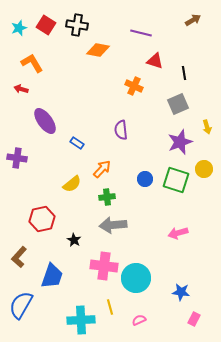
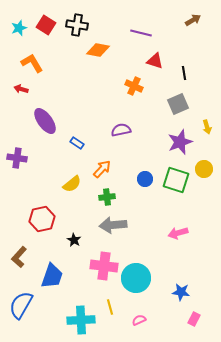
purple semicircle: rotated 84 degrees clockwise
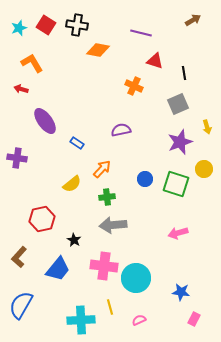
green square: moved 4 px down
blue trapezoid: moved 6 px right, 7 px up; rotated 20 degrees clockwise
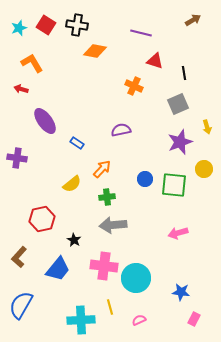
orange diamond: moved 3 px left, 1 px down
green square: moved 2 px left, 1 px down; rotated 12 degrees counterclockwise
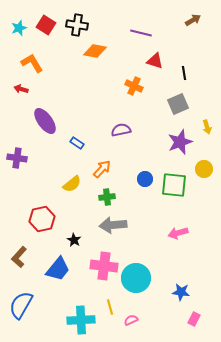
pink semicircle: moved 8 px left
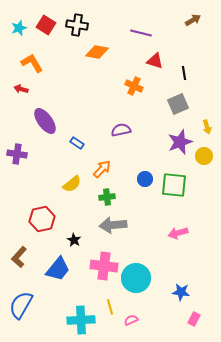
orange diamond: moved 2 px right, 1 px down
purple cross: moved 4 px up
yellow circle: moved 13 px up
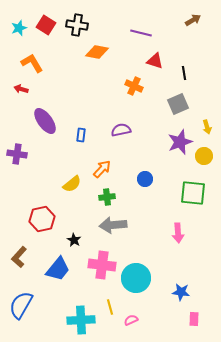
blue rectangle: moved 4 px right, 8 px up; rotated 64 degrees clockwise
green square: moved 19 px right, 8 px down
pink arrow: rotated 78 degrees counterclockwise
pink cross: moved 2 px left, 1 px up
pink rectangle: rotated 24 degrees counterclockwise
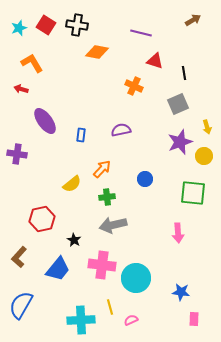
gray arrow: rotated 8 degrees counterclockwise
